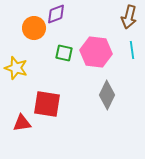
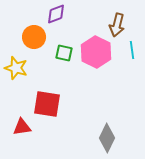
brown arrow: moved 12 px left, 8 px down
orange circle: moved 9 px down
pink hexagon: rotated 20 degrees clockwise
gray diamond: moved 43 px down
red triangle: moved 4 px down
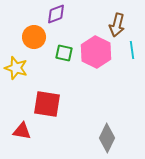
red triangle: moved 4 px down; rotated 18 degrees clockwise
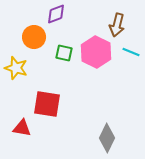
cyan line: moved 1 px left, 2 px down; rotated 60 degrees counterclockwise
red triangle: moved 3 px up
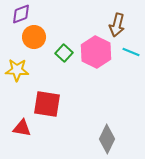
purple diamond: moved 35 px left
green square: rotated 30 degrees clockwise
yellow star: moved 1 px right, 2 px down; rotated 15 degrees counterclockwise
gray diamond: moved 1 px down
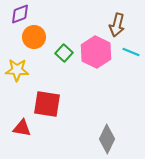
purple diamond: moved 1 px left
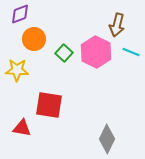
orange circle: moved 2 px down
red square: moved 2 px right, 1 px down
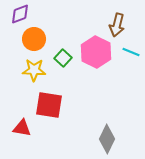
green square: moved 1 px left, 5 px down
yellow star: moved 17 px right
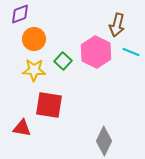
green square: moved 3 px down
gray diamond: moved 3 px left, 2 px down
